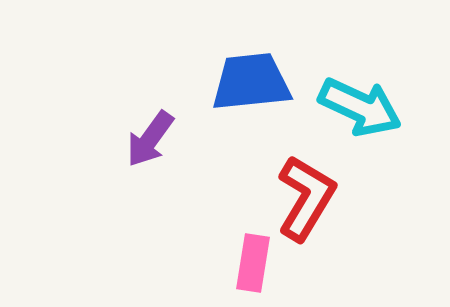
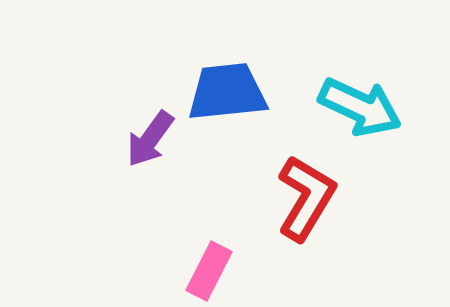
blue trapezoid: moved 24 px left, 10 px down
pink rectangle: moved 44 px left, 8 px down; rotated 18 degrees clockwise
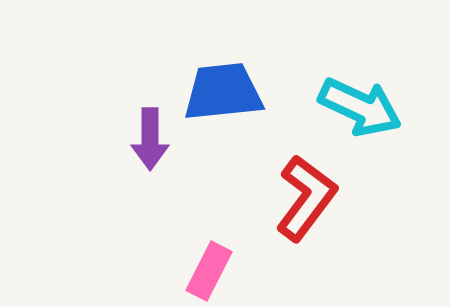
blue trapezoid: moved 4 px left
purple arrow: rotated 36 degrees counterclockwise
red L-shape: rotated 6 degrees clockwise
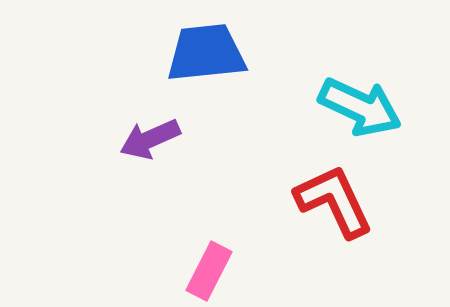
blue trapezoid: moved 17 px left, 39 px up
purple arrow: rotated 66 degrees clockwise
red L-shape: moved 28 px right, 3 px down; rotated 62 degrees counterclockwise
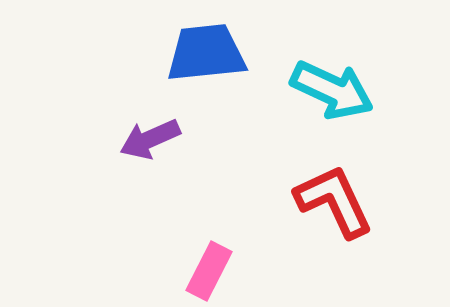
cyan arrow: moved 28 px left, 17 px up
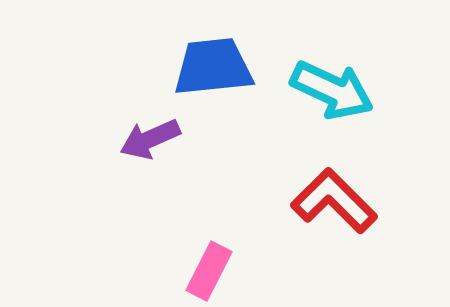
blue trapezoid: moved 7 px right, 14 px down
red L-shape: rotated 20 degrees counterclockwise
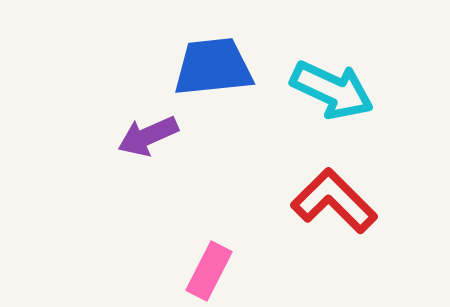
purple arrow: moved 2 px left, 3 px up
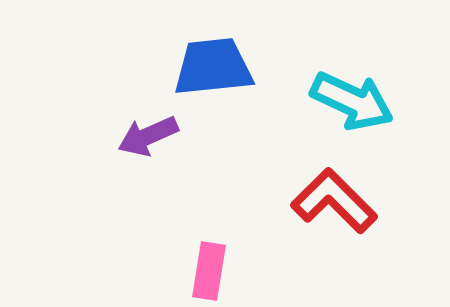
cyan arrow: moved 20 px right, 11 px down
pink rectangle: rotated 18 degrees counterclockwise
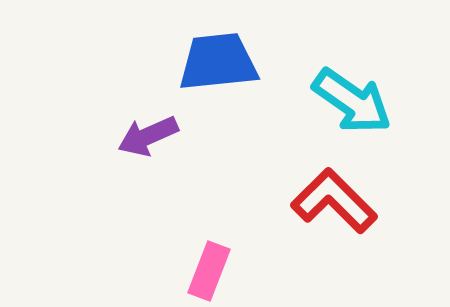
blue trapezoid: moved 5 px right, 5 px up
cyan arrow: rotated 10 degrees clockwise
pink rectangle: rotated 12 degrees clockwise
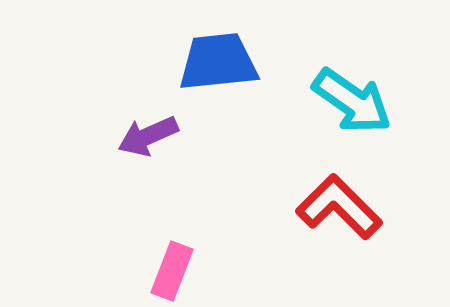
red L-shape: moved 5 px right, 6 px down
pink rectangle: moved 37 px left
